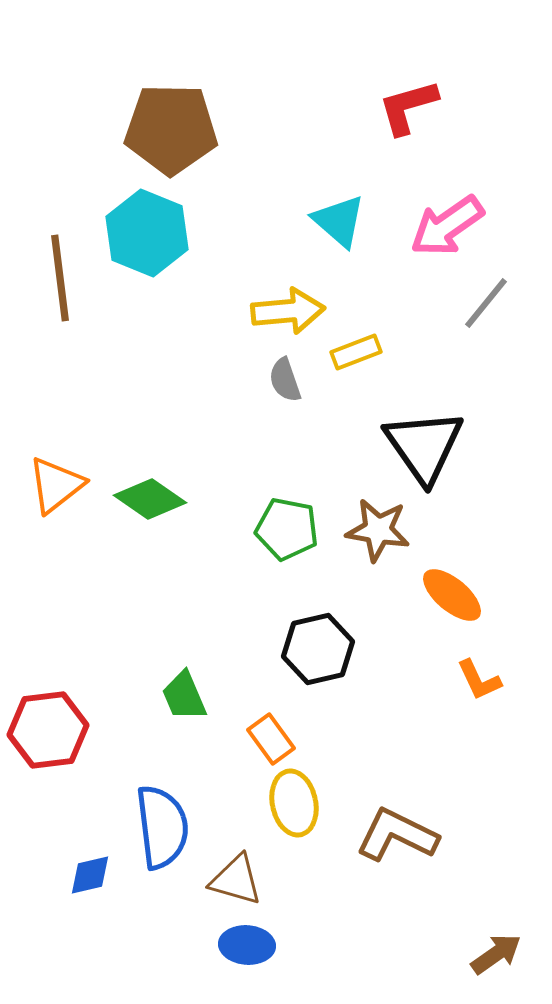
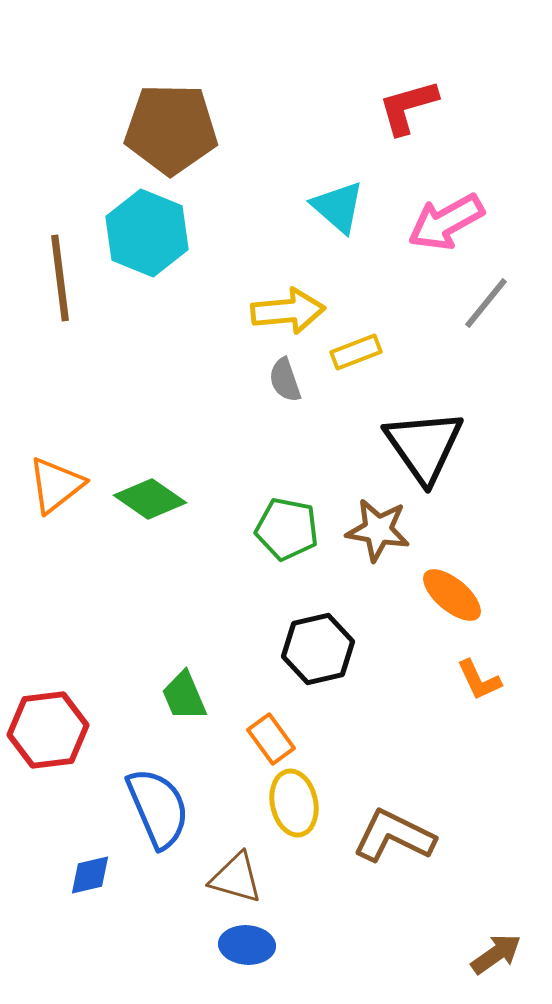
cyan triangle: moved 1 px left, 14 px up
pink arrow: moved 1 px left, 4 px up; rotated 6 degrees clockwise
blue semicircle: moved 4 px left, 19 px up; rotated 16 degrees counterclockwise
brown L-shape: moved 3 px left, 1 px down
brown triangle: moved 2 px up
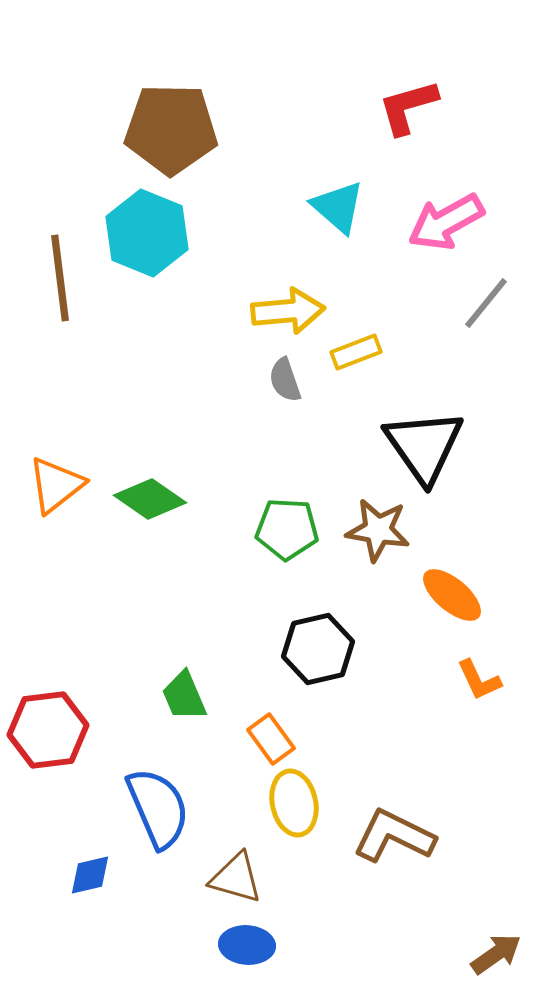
green pentagon: rotated 8 degrees counterclockwise
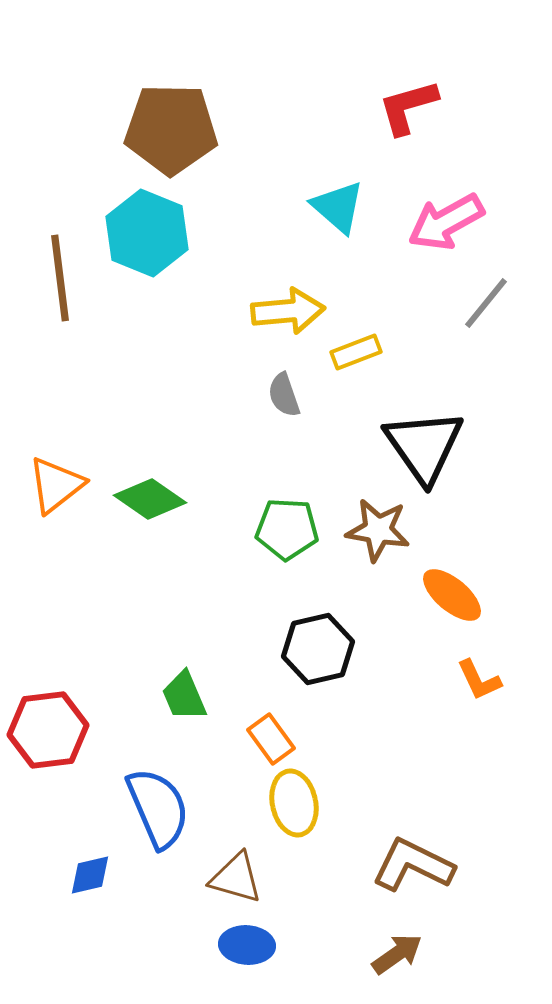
gray semicircle: moved 1 px left, 15 px down
brown L-shape: moved 19 px right, 29 px down
brown arrow: moved 99 px left
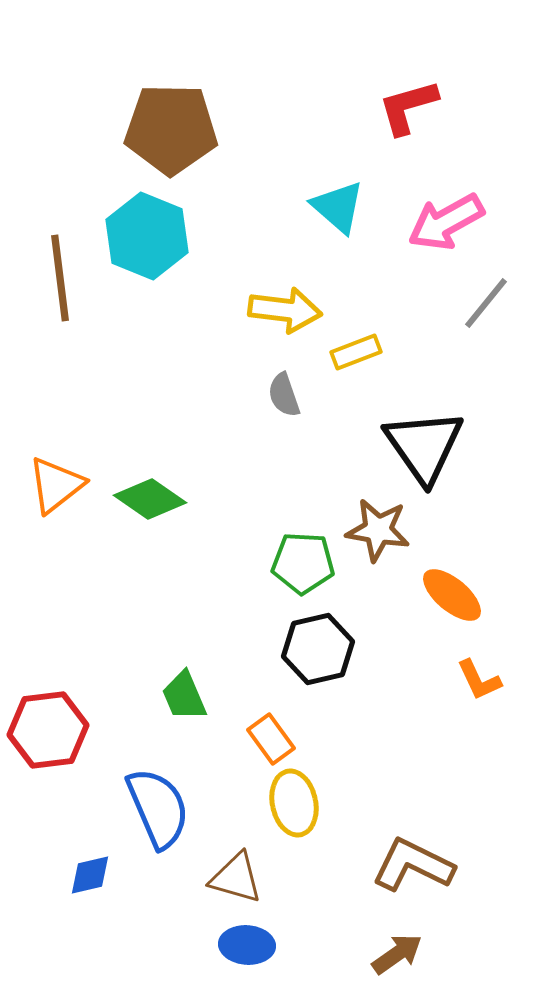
cyan hexagon: moved 3 px down
yellow arrow: moved 3 px left, 1 px up; rotated 12 degrees clockwise
green pentagon: moved 16 px right, 34 px down
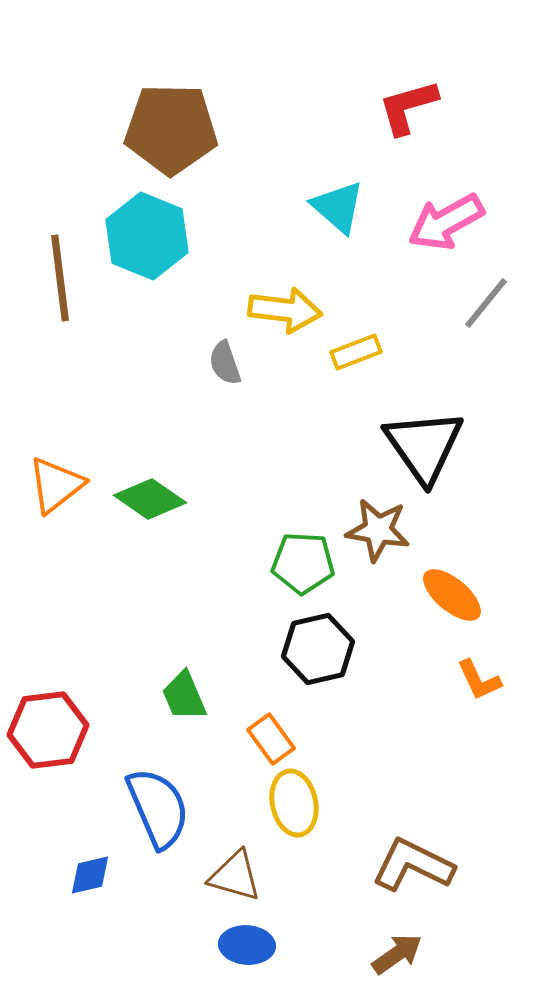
gray semicircle: moved 59 px left, 32 px up
brown triangle: moved 1 px left, 2 px up
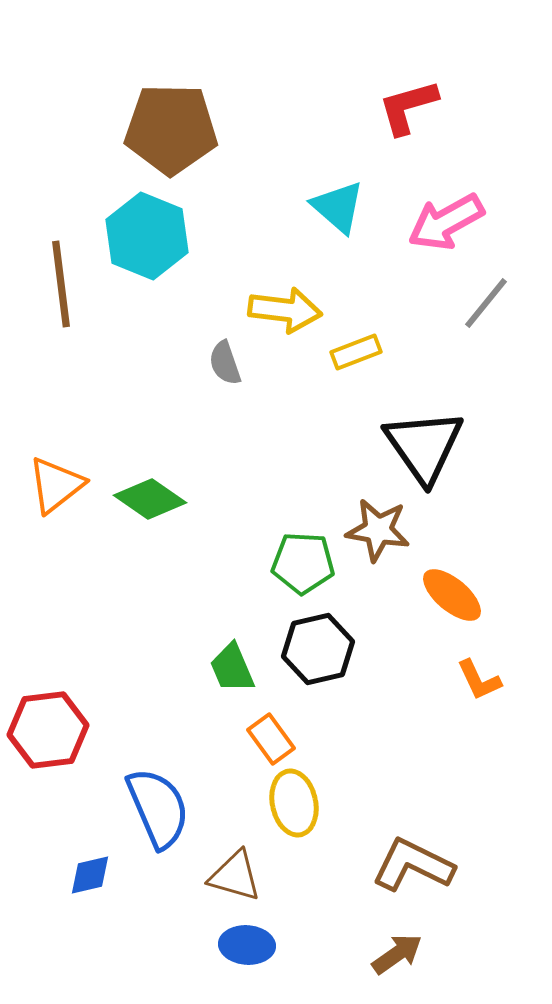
brown line: moved 1 px right, 6 px down
green trapezoid: moved 48 px right, 28 px up
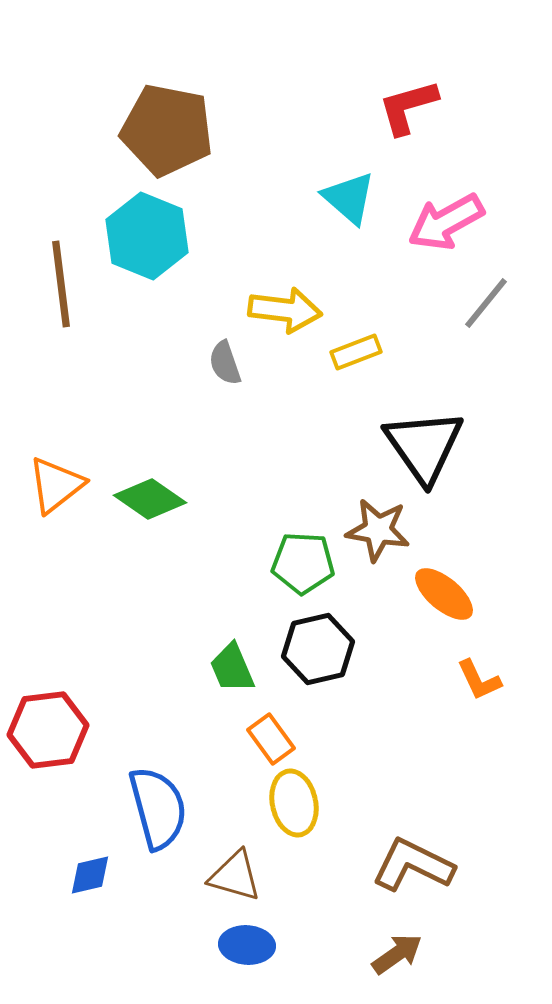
brown pentagon: moved 4 px left, 1 px down; rotated 10 degrees clockwise
cyan triangle: moved 11 px right, 9 px up
orange ellipse: moved 8 px left, 1 px up
blue semicircle: rotated 8 degrees clockwise
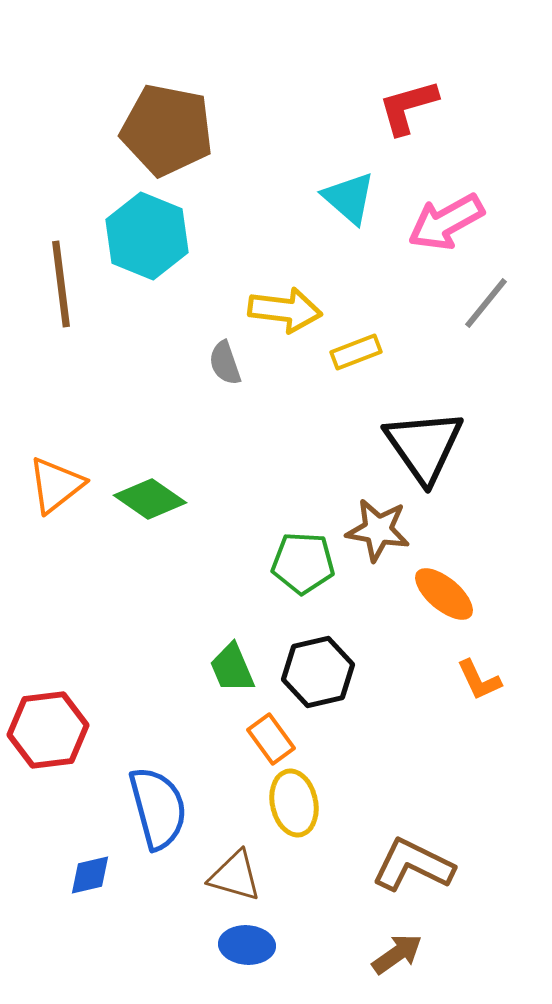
black hexagon: moved 23 px down
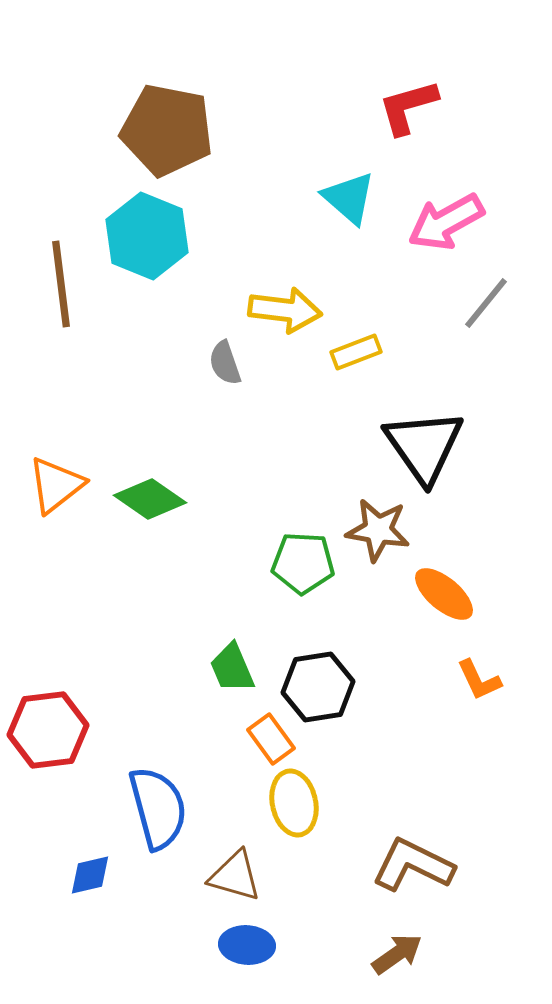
black hexagon: moved 15 px down; rotated 4 degrees clockwise
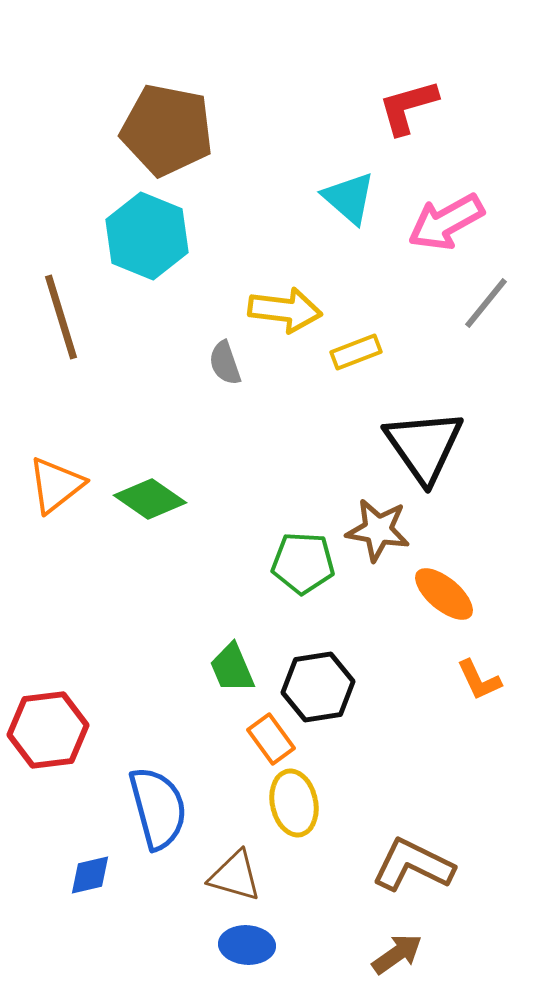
brown line: moved 33 px down; rotated 10 degrees counterclockwise
